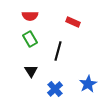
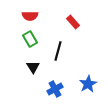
red rectangle: rotated 24 degrees clockwise
black triangle: moved 2 px right, 4 px up
blue cross: rotated 14 degrees clockwise
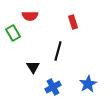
red rectangle: rotated 24 degrees clockwise
green rectangle: moved 17 px left, 6 px up
blue cross: moved 2 px left, 2 px up
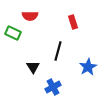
green rectangle: rotated 35 degrees counterclockwise
blue star: moved 17 px up
